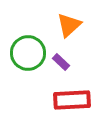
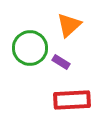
green circle: moved 2 px right, 5 px up
purple rectangle: rotated 12 degrees counterclockwise
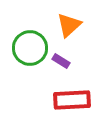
purple rectangle: moved 1 px up
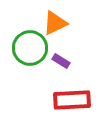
orange triangle: moved 14 px left, 2 px up; rotated 16 degrees clockwise
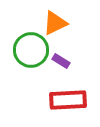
green circle: moved 1 px right, 2 px down
red rectangle: moved 4 px left
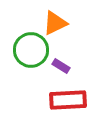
purple rectangle: moved 5 px down
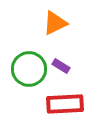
green circle: moved 2 px left, 19 px down
red rectangle: moved 3 px left, 4 px down
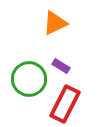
green circle: moved 10 px down
red rectangle: rotated 60 degrees counterclockwise
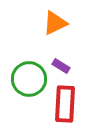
red rectangle: rotated 24 degrees counterclockwise
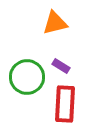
orange triangle: rotated 12 degrees clockwise
green circle: moved 2 px left, 2 px up
